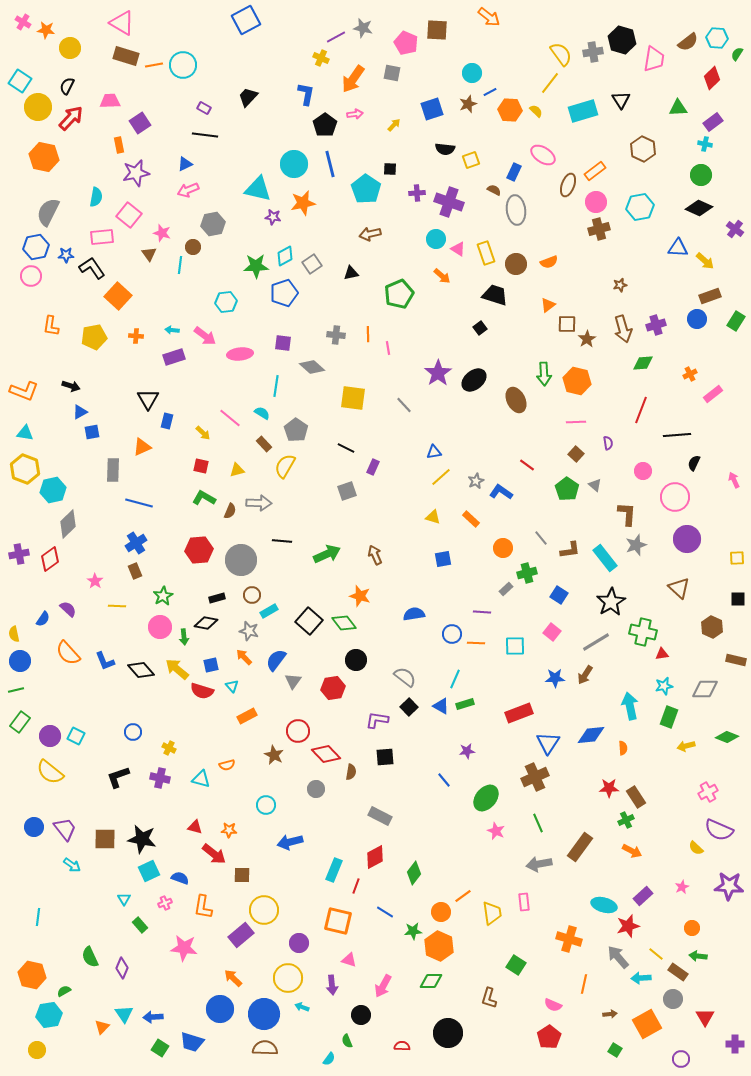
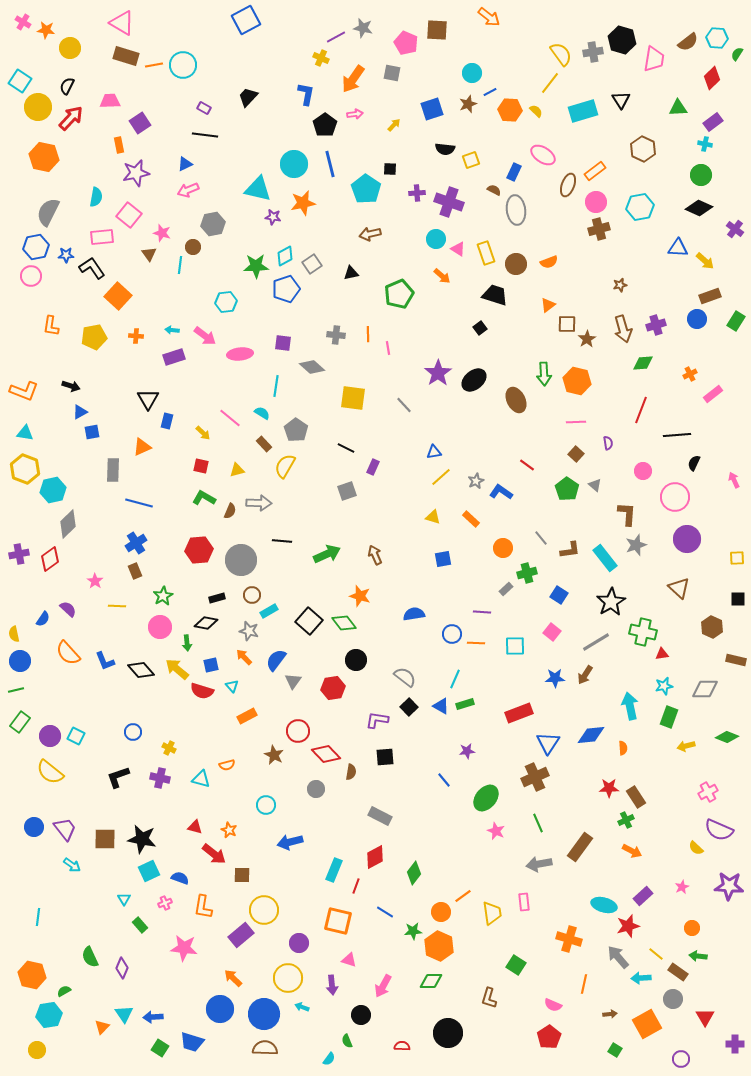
blue pentagon at (284, 293): moved 2 px right, 4 px up
green arrow at (184, 637): moved 3 px right, 6 px down
orange star at (229, 830): rotated 21 degrees clockwise
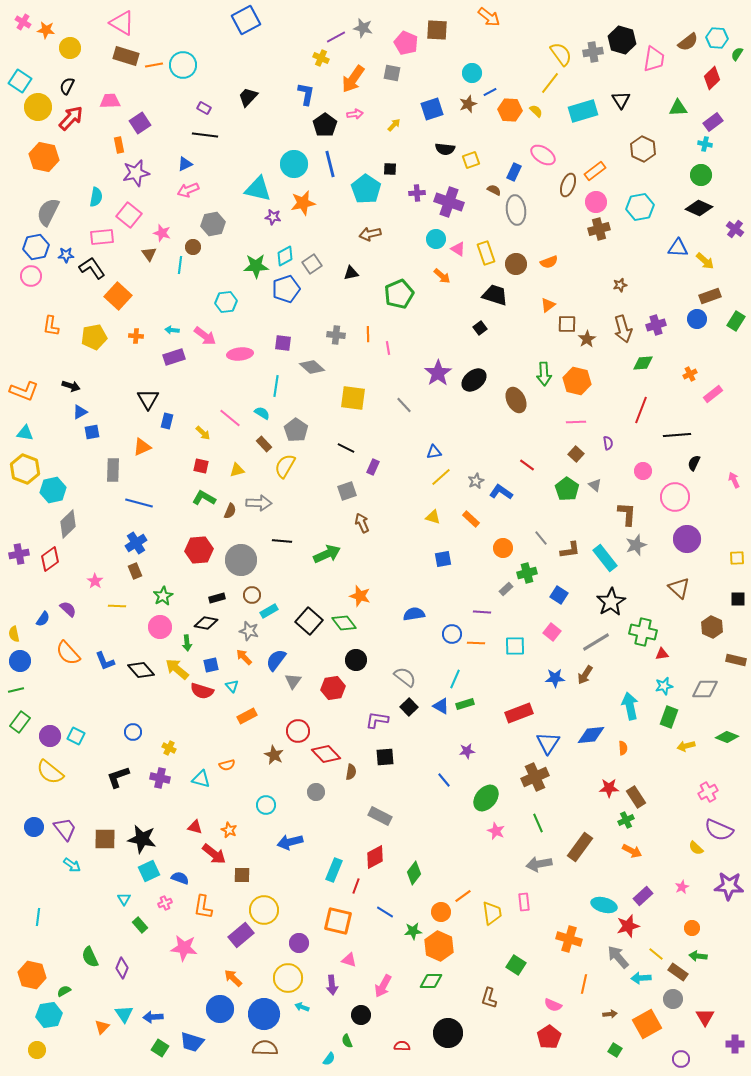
brown arrow at (375, 555): moved 13 px left, 32 px up
gray circle at (316, 789): moved 3 px down
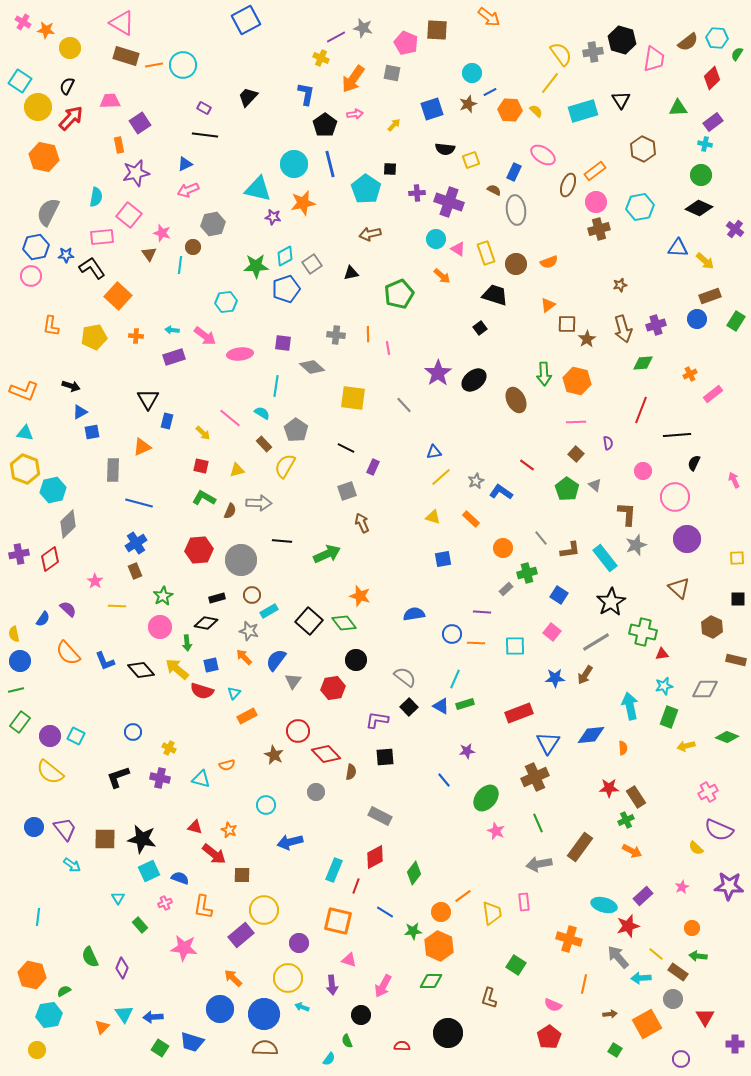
cyan triangle at (232, 686): moved 2 px right, 7 px down; rotated 24 degrees clockwise
cyan triangle at (124, 899): moved 6 px left, 1 px up
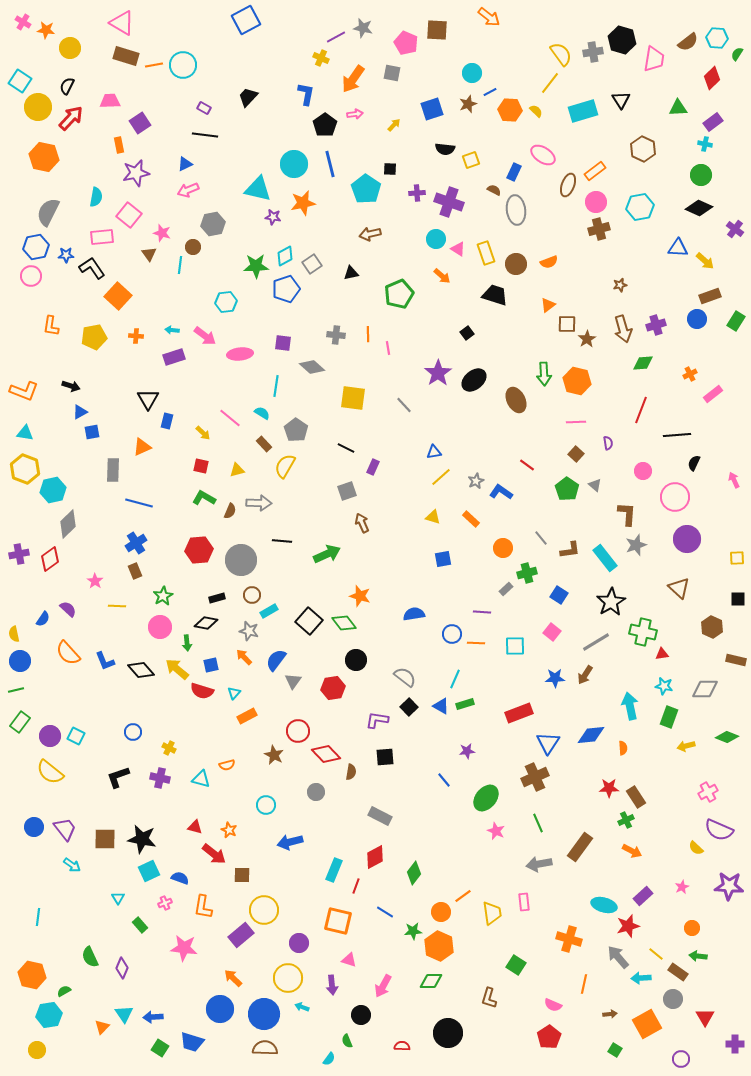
black square at (480, 328): moved 13 px left, 5 px down
cyan star at (664, 686): rotated 24 degrees clockwise
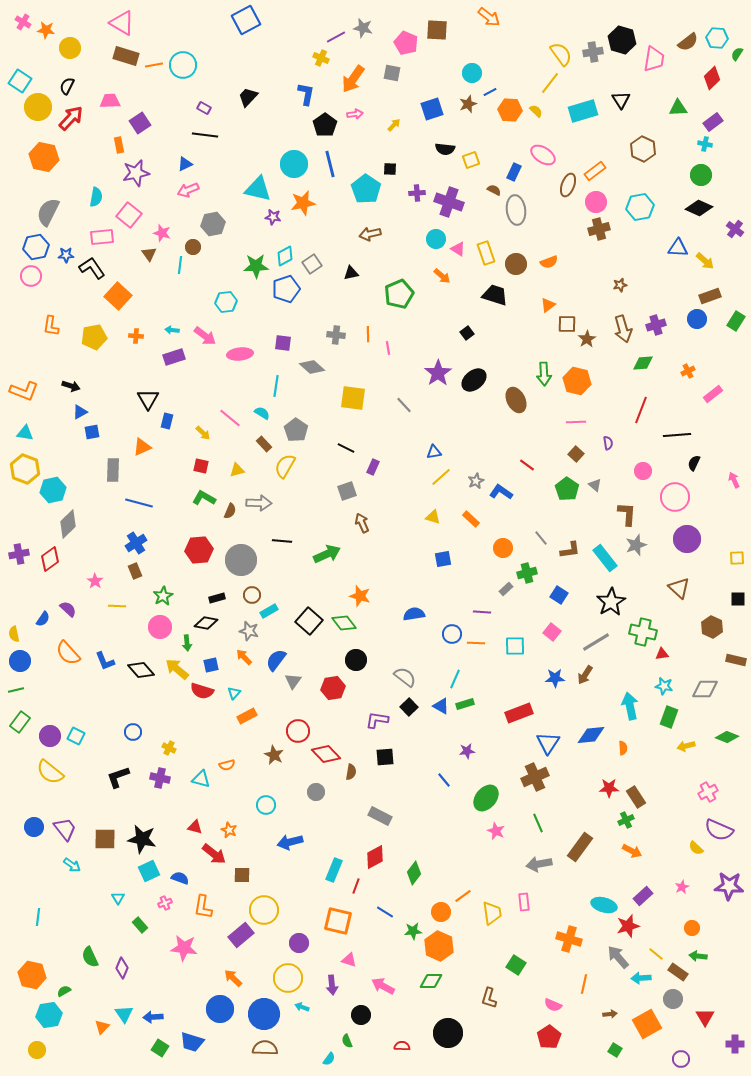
orange cross at (690, 374): moved 2 px left, 3 px up
pink arrow at (383, 986): rotated 90 degrees clockwise
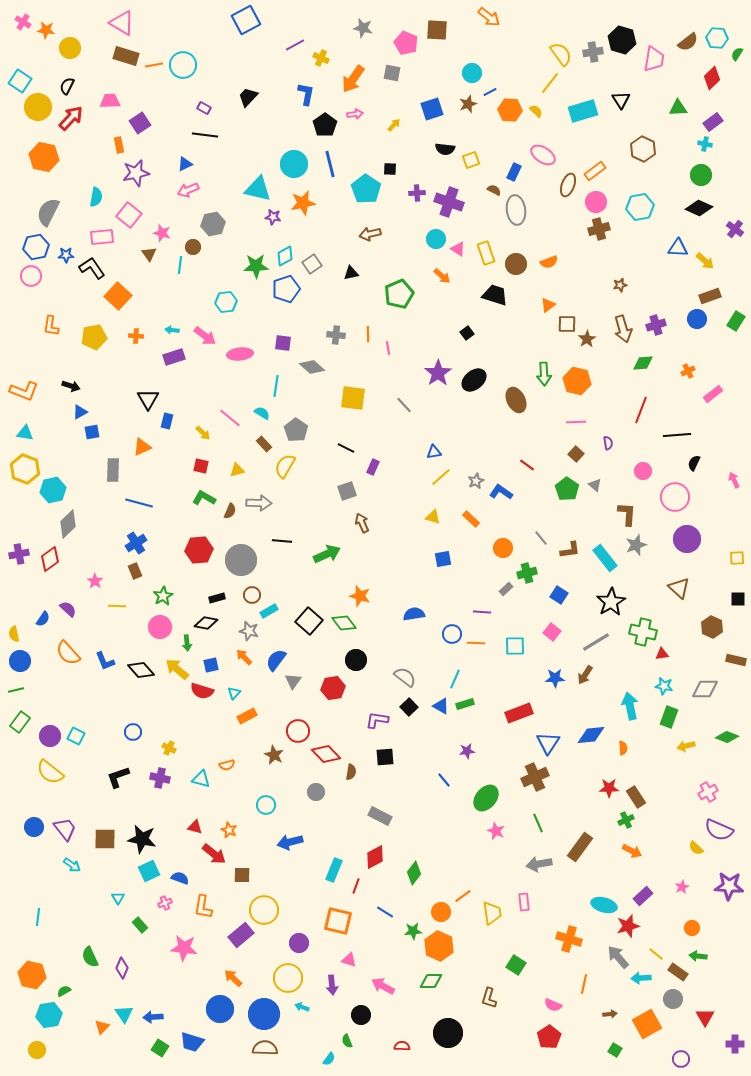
purple line at (336, 37): moved 41 px left, 8 px down
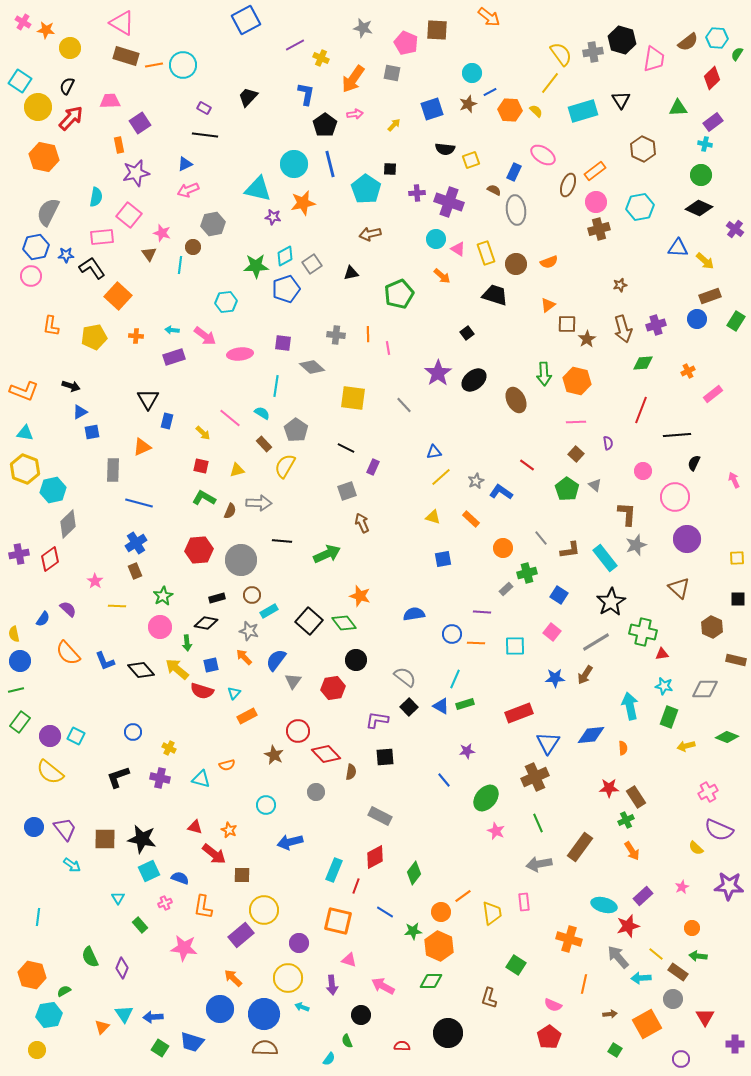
orange arrow at (632, 851): rotated 30 degrees clockwise
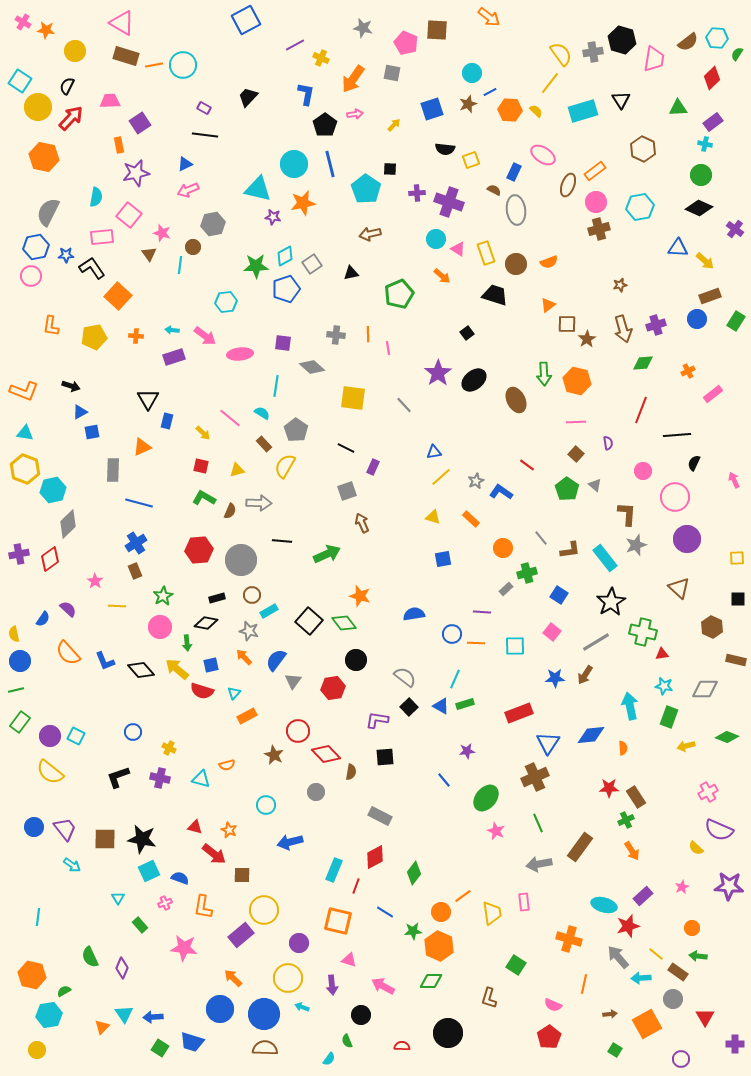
yellow circle at (70, 48): moved 5 px right, 3 px down
